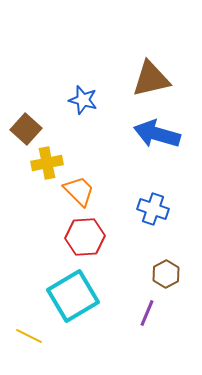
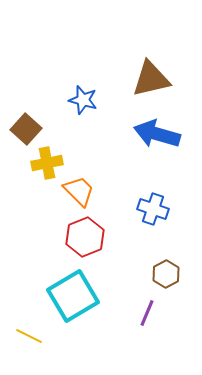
red hexagon: rotated 18 degrees counterclockwise
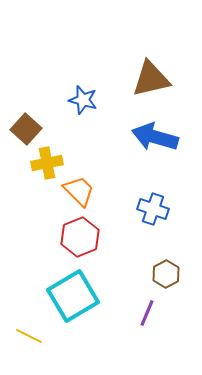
blue arrow: moved 2 px left, 3 px down
red hexagon: moved 5 px left
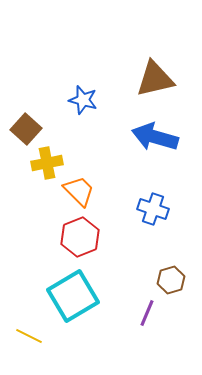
brown triangle: moved 4 px right
brown hexagon: moved 5 px right, 6 px down; rotated 12 degrees clockwise
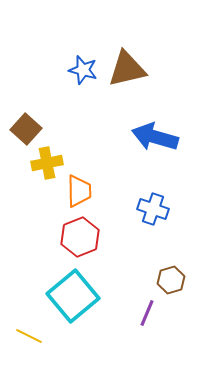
brown triangle: moved 28 px left, 10 px up
blue star: moved 30 px up
orange trapezoid: rotated 44 degrees clockwise
cyan square: rotated 9 degrees counterclockwise
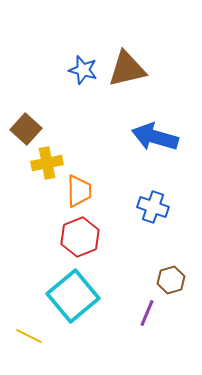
blue cross: moved 2 px up
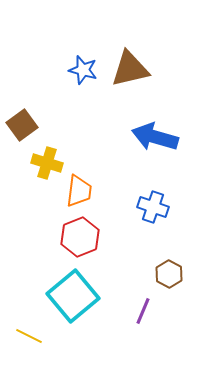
brown triangle: moved 3 px right
brown square: moved 4 px left, 4 px up; rotated 12 degrees clockwise
yellow cross: rotated 28 degrees clockwise
orange trapezoid: rotated 8 degrees clockwise
brown hexagon: moved 2 px left, 6 px up; rotated 16 degrees counterclockwise
purple line: moved 4 px left, 2 px up
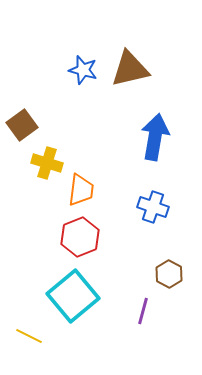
blue arrow: rotated 84 degrees clockwise
orange trapezoid: moved 2 px right, 1 px up
purple line: rotated 8 degrees counterclockwise
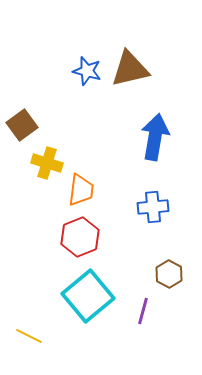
blue star: moved 4 px right, 1 px down
blue cross: rotated 24 degrees counterclockwise
cyan square: moved 15 px right
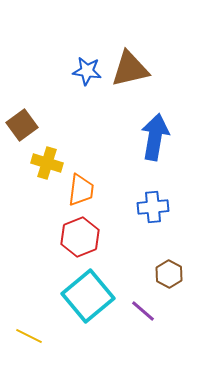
blue star: rotated 8 degrees counterclockwise
purple line: rotated 64 degrees counterclockwise
